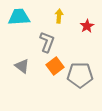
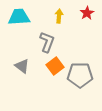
red star: moved 13 px up
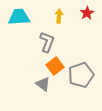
gray triangle: moved 21 px right, 18 px down
gray pentagon: moved 1 px right; rotated 20 degrees counterclockwise
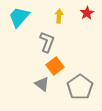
cyan trapezoid: rotated 45 degrees counterclockwise
gray pentagon: moved 1 px left, 12 px down; rotated 15 degrees counterclockwise
gray triangle: moved 1 px left
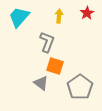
orange square: rotated 36 degrees counterclockwise
gray triangle: moved 1 px left, 1 px up
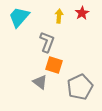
red star: moved 5 px left
orange square: moved 1 px left, 1 px up
gray triangle: moved 1 px left, 1 px up
gray pentagon: rotated 10 degrees clockwise
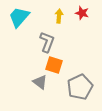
red star: rotated 24 degrees counterclockwise
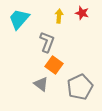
cyan trapezoid: moved 2 px down
orange square: rotated 18 degrees clockwise
gray triangle: moved 1 px right, 2 px down
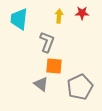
red star: rotated 16 degrees counterclockwise
cyan trapezoid: rotated 35 degrees counterclockwise
orange square: moved 1 px down; rotated 30 degrees counterclockwise
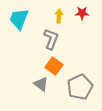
cyan trapezoid: rotated 15 degrees clockwise
gray L-shape: moved 4 px right, 3 px up
orange square: rotated 30 degrees clockwise
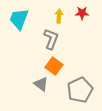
gray pentagon: moved 3 px down
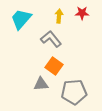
cyan trapezoid: moved 2 px right; rotated 20 degrees clockwise
gray L-shape: rotated 60 degrees counterclockwise
gray triangle: rotated 42 degrees counterclockwise
gray pentagon: moved 6 px left, 2 px down; rotated 20 degrees clockwise
